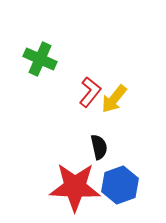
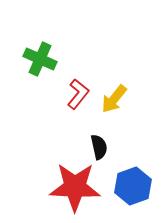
red L-shape: moved 12 px left, 2 px down
blue hexagon: moved 13 px right, 1 px down
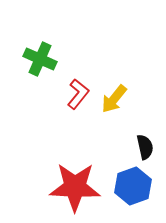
black semicircle: moved 46 px right
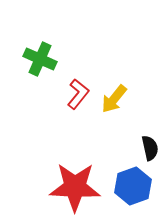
black semicircle: moved 5 px right, 1 px down
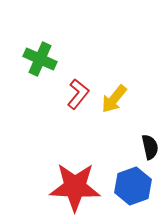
black semicircle: moved 1 px up
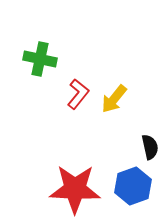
green cross: rotated 12 degrees counterclockwise
red star: moved 2 px down
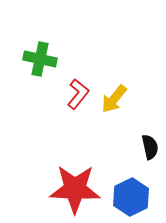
blue hexagon: moved 2 px left, 11 px down; rotated 6 degrees counterclockwise
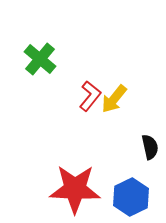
green cross: rotated 28 degrees clockwise
red L-shape: moved 12 px right, 2 px down
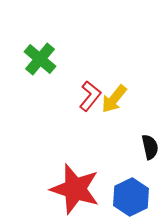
red star: rotated 15 degrees clockwise
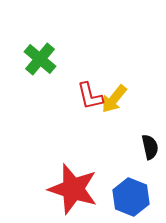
red L-shape: rotated 128 degrees clockwise
red star: moved 2 px left
blue hexagon: rotated 12 degrees counterclockwise
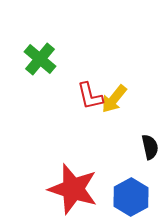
blue hexagon: rotated 9 degrees clockwise
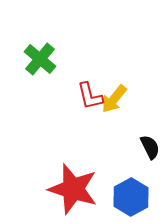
black semicircle: rotated 15 degrees counterclockwise
